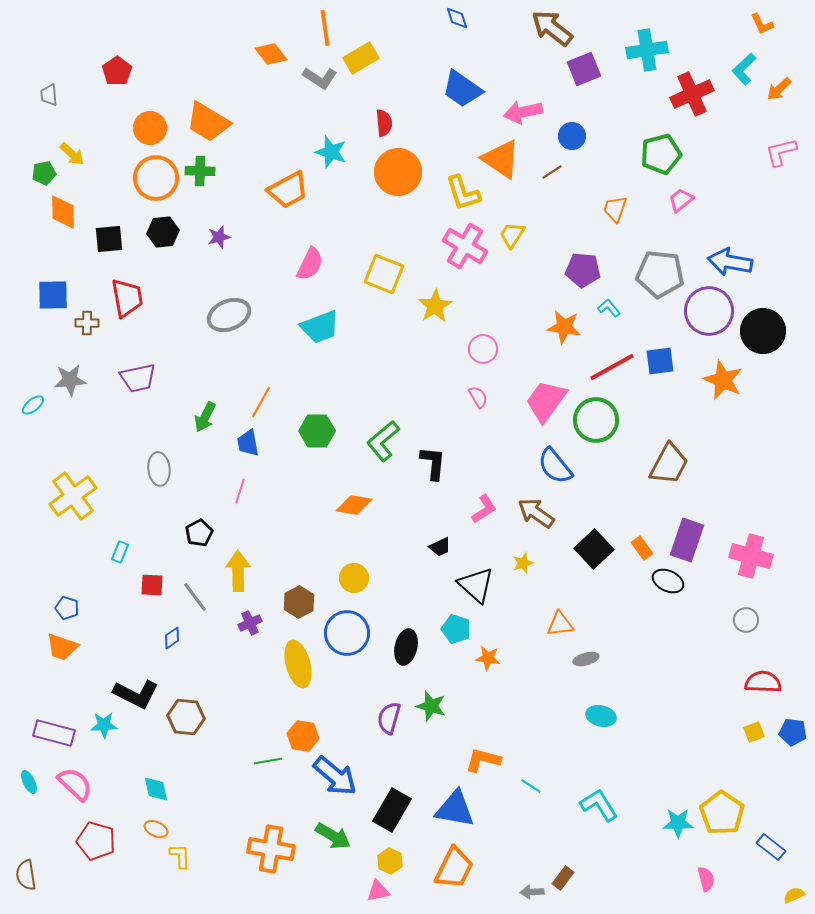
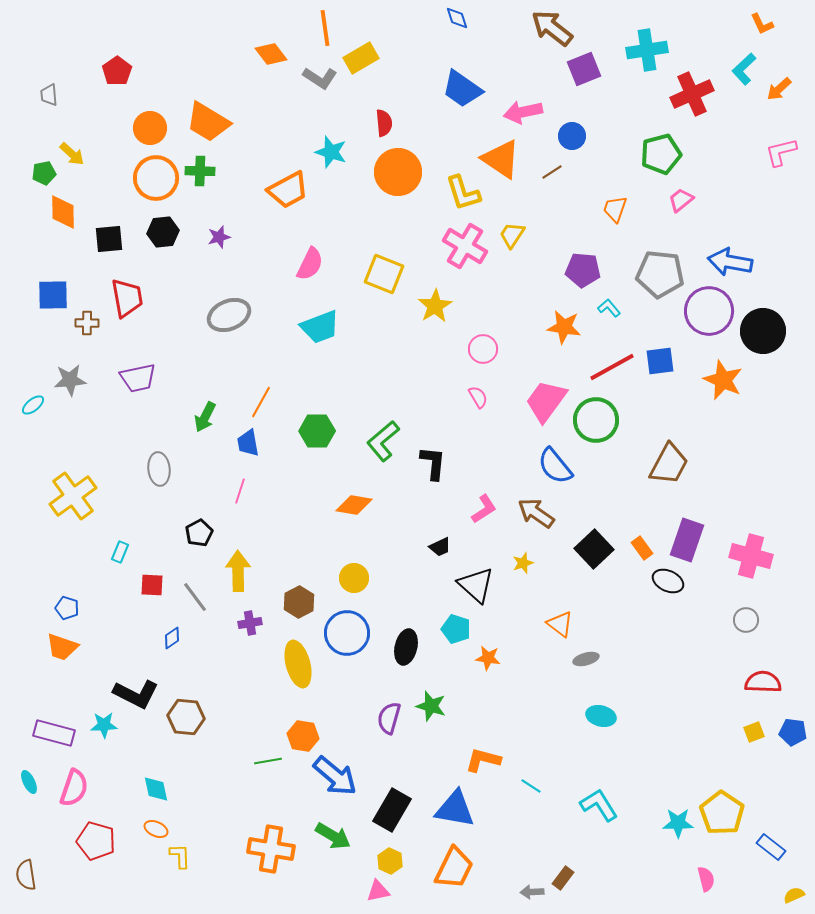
purple cross at (250, 623): rotated 15 degrees clockwise
orange triangle at (560, 624): rotated 44 degrees clockwise
pink semicircle at (75, 784): moved 1 px left, 4 px down; rotated 66 degrees clockwise
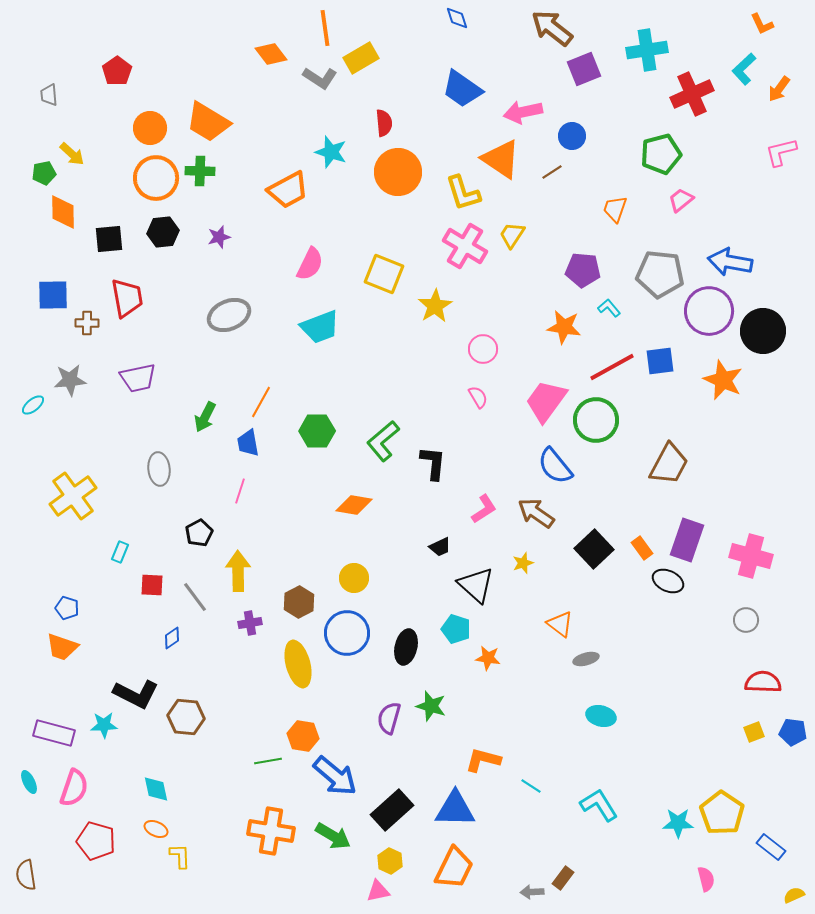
orange arrow at (779, 89): rotated 12 degrees counterclockwise
blue triangle at (455, 809): rotated 9 degrees counterclockwise
black rectangle at (392, 810): rotated 18 degrees clockwise
orange cross at (271, 849): moved 18 px up
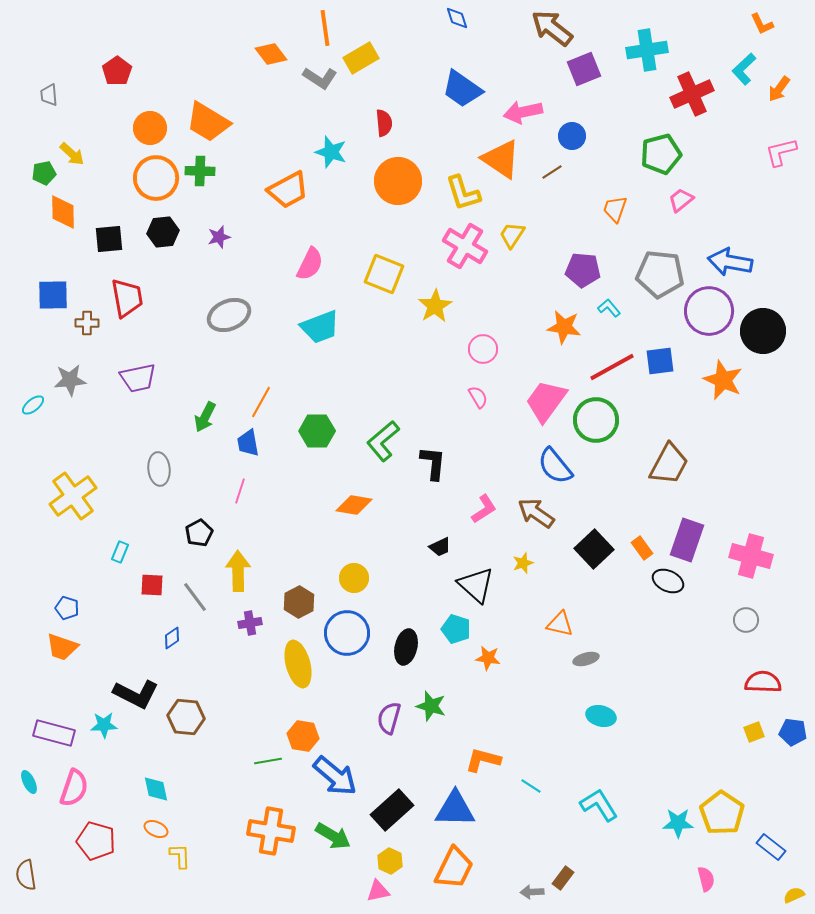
orange circle at (398, 172): moved 9 px down
orange triangle at (560, 624): rotated 24 degrees counterclockwise
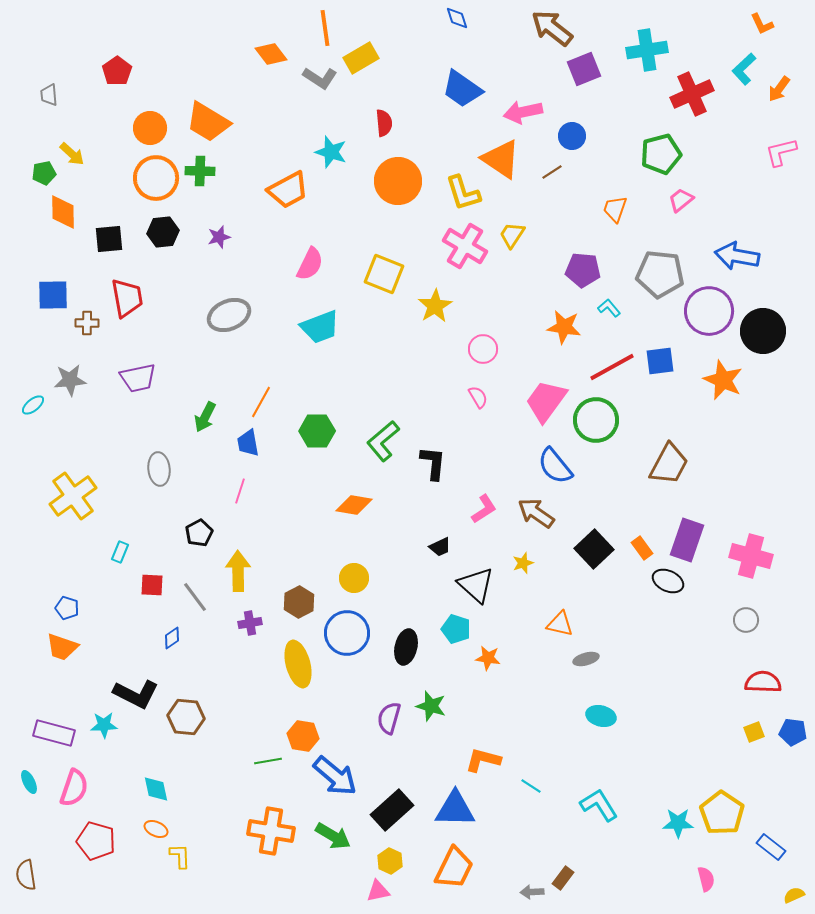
blue arrow at (730, 262): moved 7 px right, 6 px up
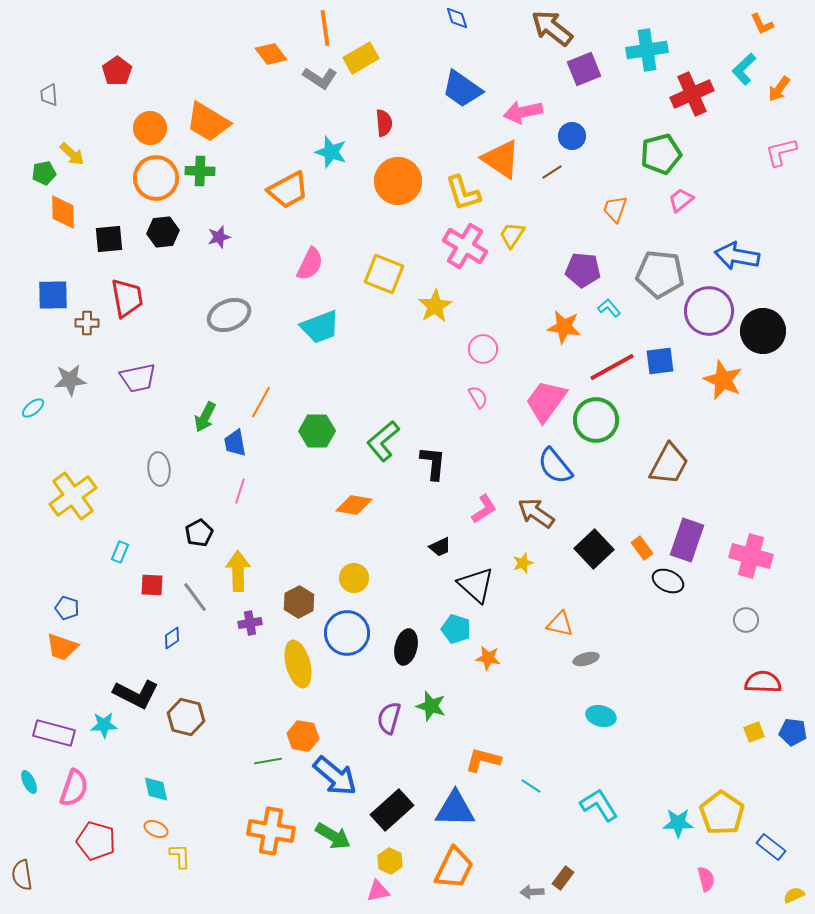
cyan ellipse at (33, 405): moved 3 px down
blue trapezoid at (248, 443): moved 13 px left
brown hexagon at (186, 717): rotated 9 degrees clockwise
brown semicircle at (26, 875): moved 4 px left
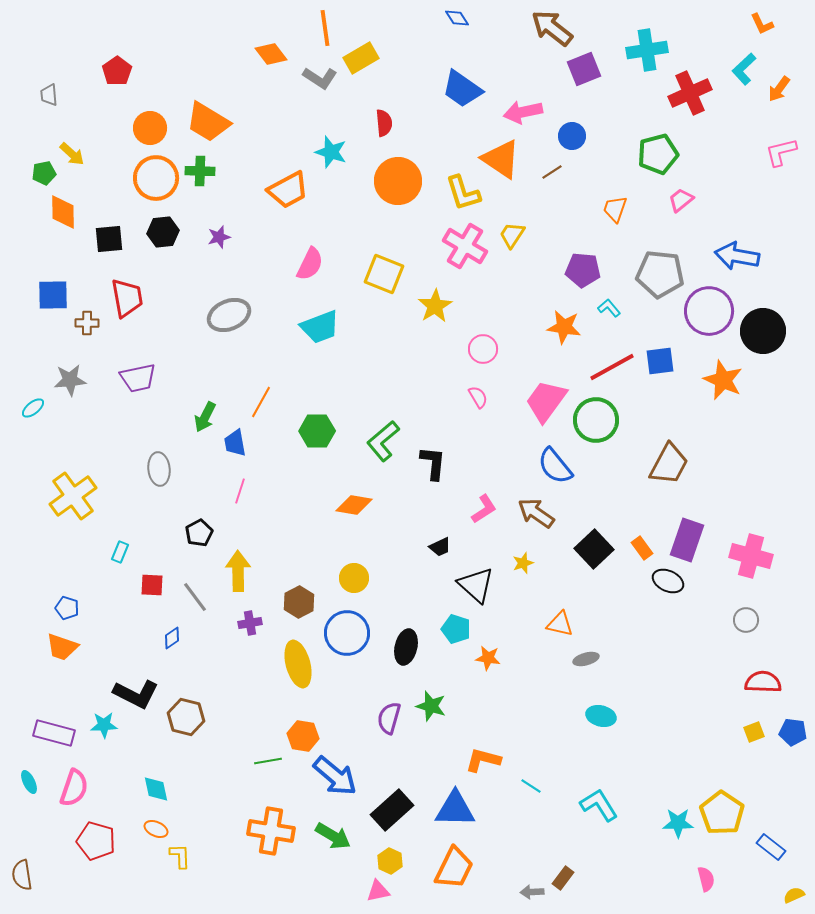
blue diamond at (457, 18): rotated 15 degrees counterclockwise
red cross at (692, 94): moved 2 px left, 1 px up
green pentagon at (661, 154): moved 3 px left
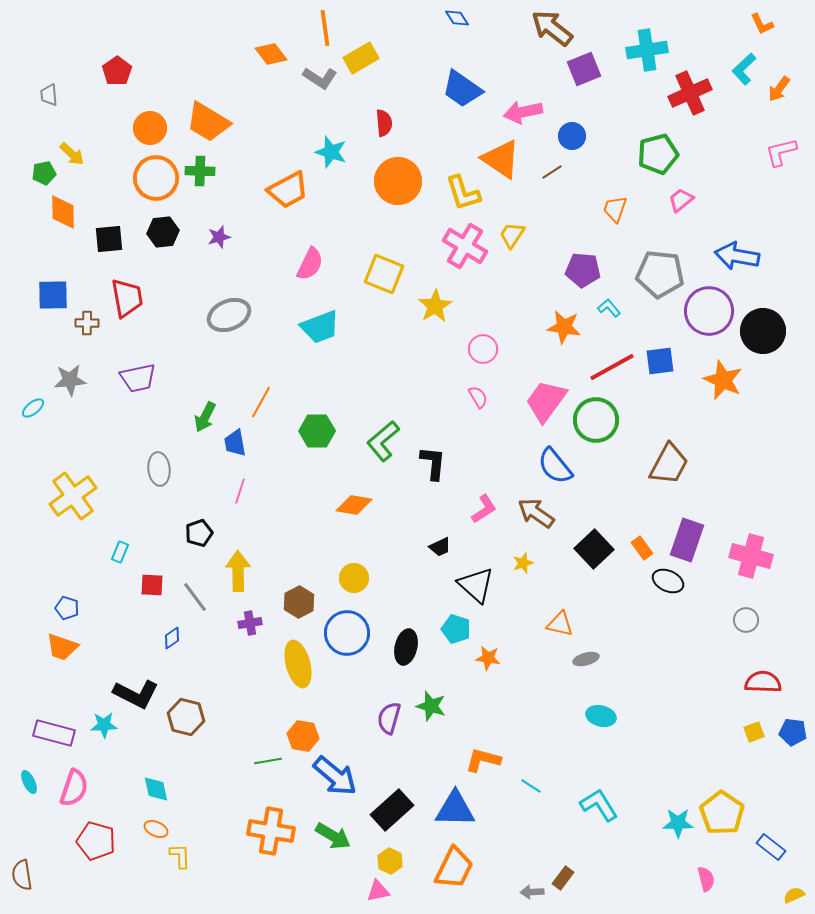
black pentagon at (199, 533): rotated 8 degrees clockwise
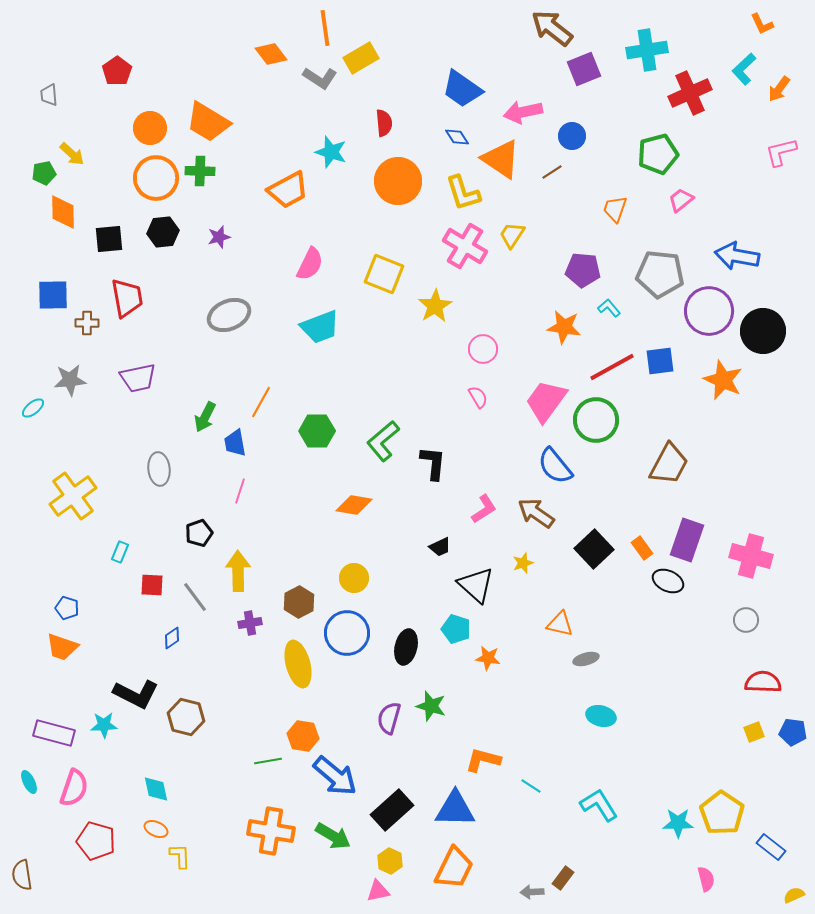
blue diamond at (457, 18): moved 119 px down
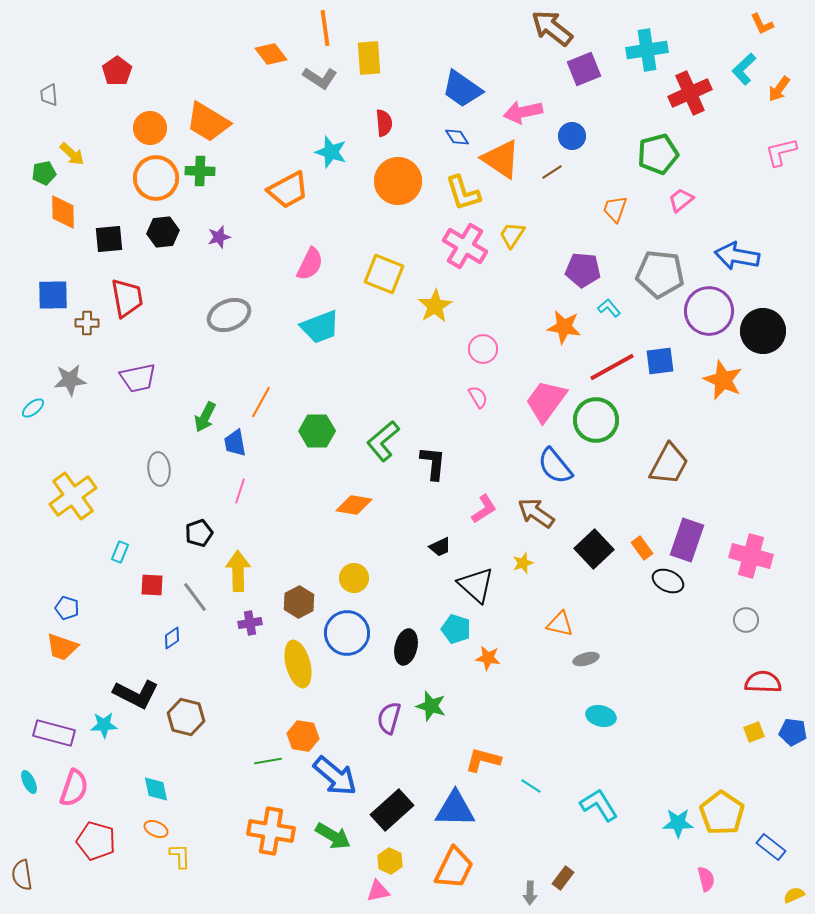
yellow rectangle at (361, 58): moved 8 px right; rotated 64 degrees counterclockwise
gray arrow at (532, 892): moved 2 px left, 1 px down; rotated 85 degrees counterclockwise
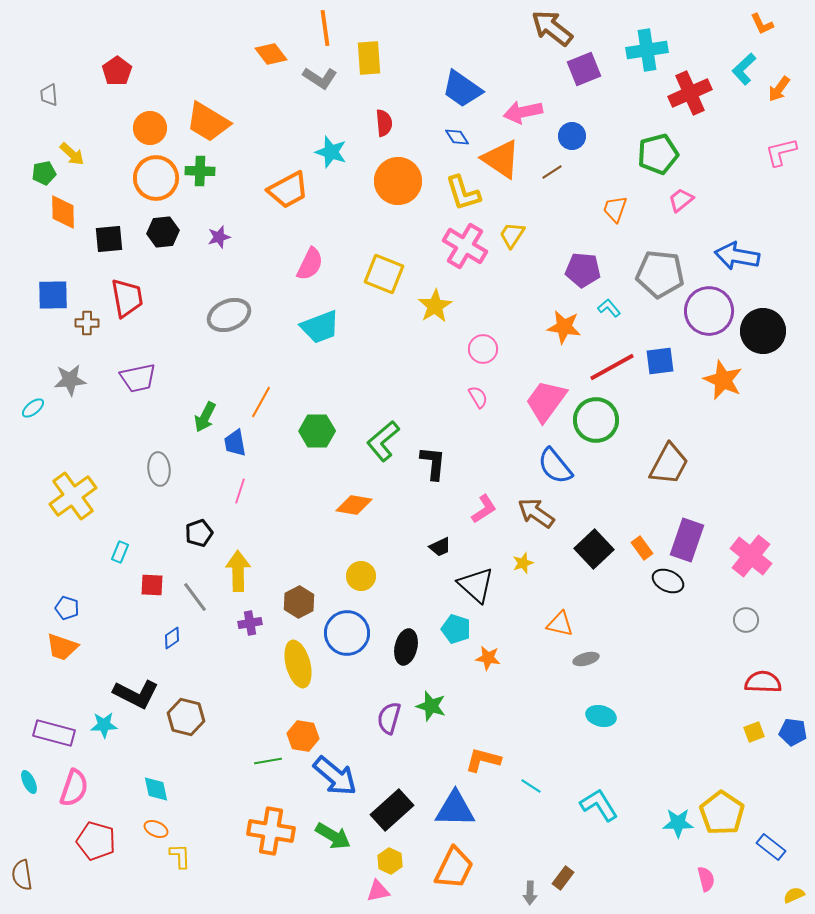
pink cross at (751, 556): rotated 24 degrees clockwise
yellow circle at (354, 578): moved 7 px right, 2 px up
